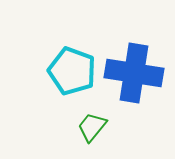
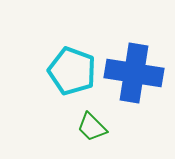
green trapezoid: rotated 84 degrees counterclockwise
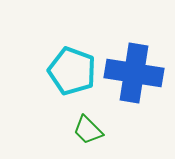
green trapezoid: moved 4 px left, 3 px down
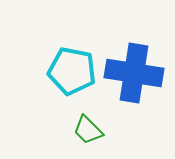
cyan pentagon: rotated 9 degrees counterclockwise
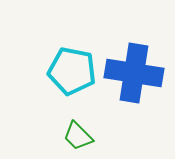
green trapezoid: moved 10 px left, 6 px down
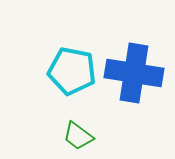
green trapezoid: rotated 8 degrees counterclockwise
